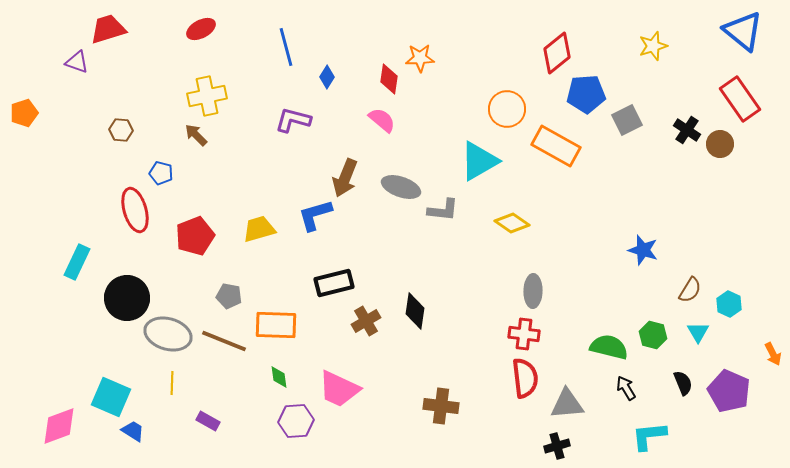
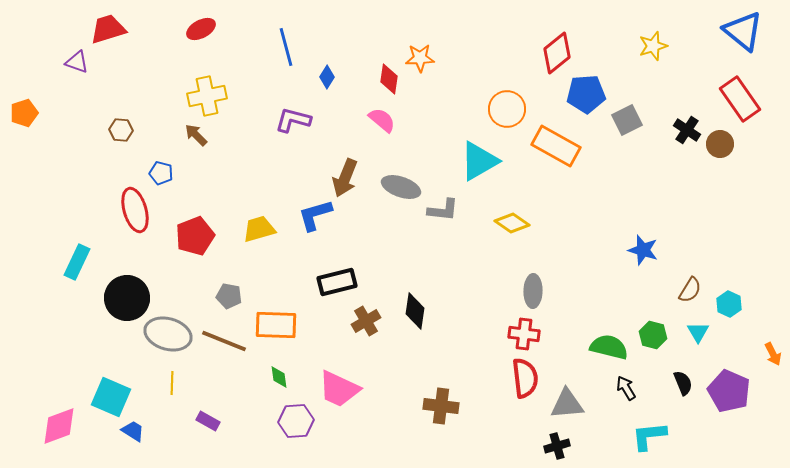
black rectangle at (334, 283): moved 3 px right, 1 px up
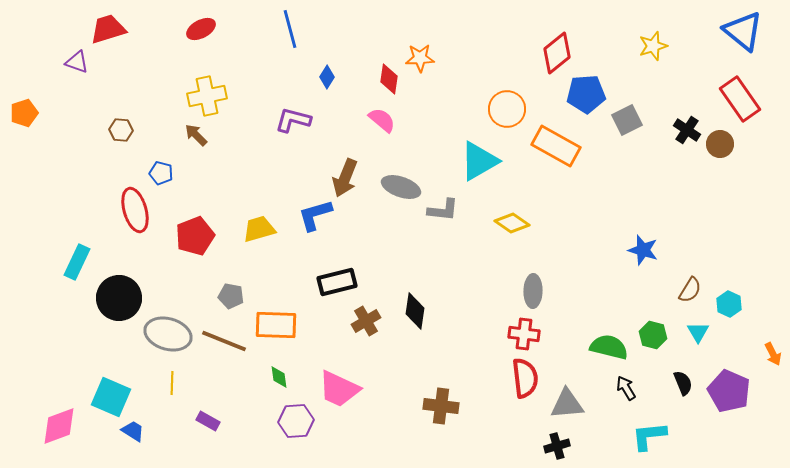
blue line at (286, 47): moved 4 px right, 18 px up
gray pentagon at (229, 296): moved 2 px right
black circle at (127, 298): moved 8 px left
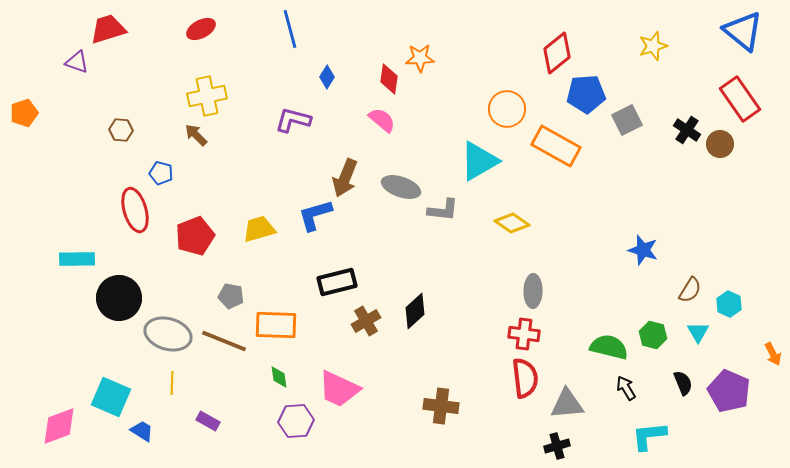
cyan rectangle at (77, 262): moved 3 px up; rotated 64 degrees clockwise
black diamond at (415, 311): rotated 39 degrees clockwise
blue trapezoid at (133, 431): moved 9 px right
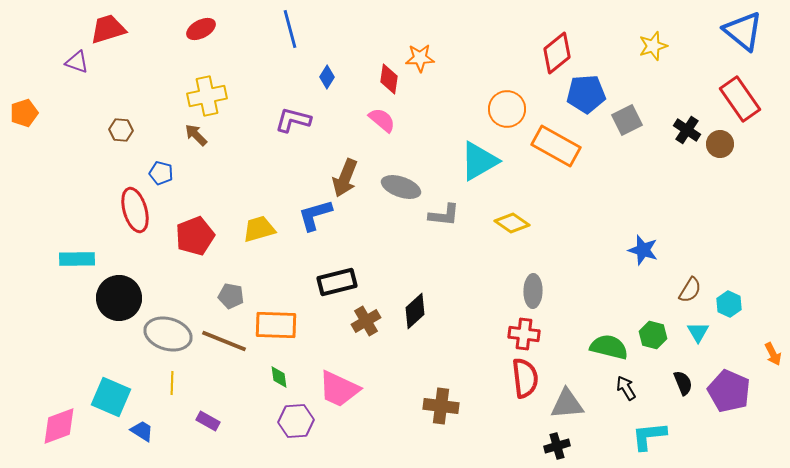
gray L-shape at (443, 210): moved 1 px right, 5 px down
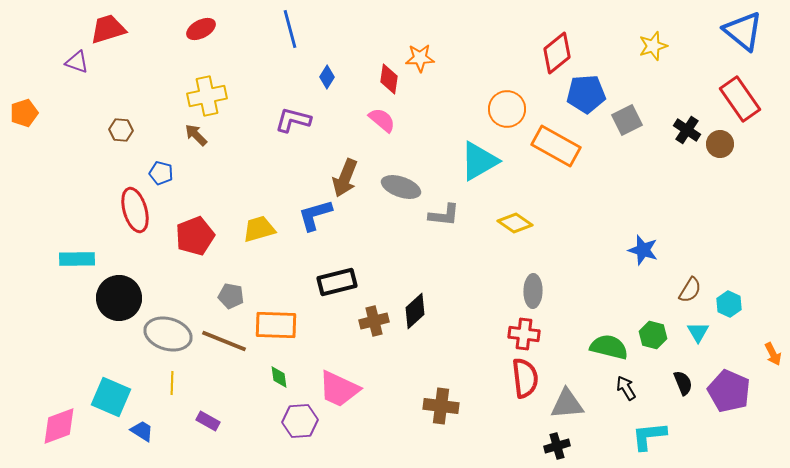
yellow diamond at (512, 223): moved 3 px right
brown cross at (366, 321): moved 8 px right; rotated 16 degrees clockwise
purple hexagon at (296, 421): moved 4 px right
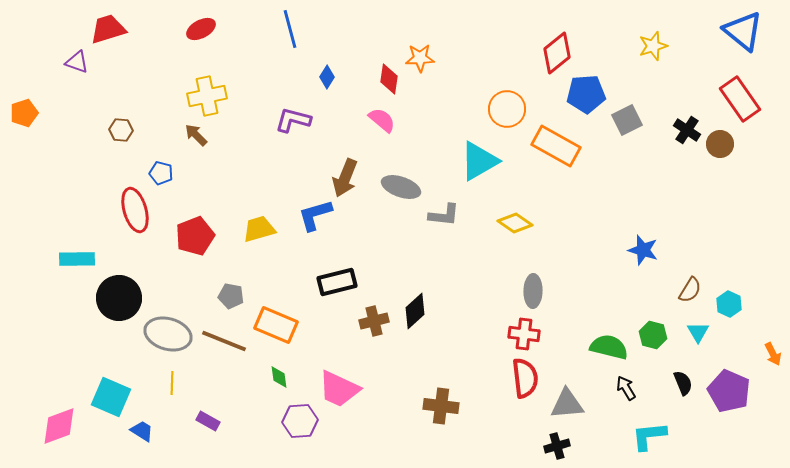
orange rectangle at (276, 325): rotated 21 degrees clockwise
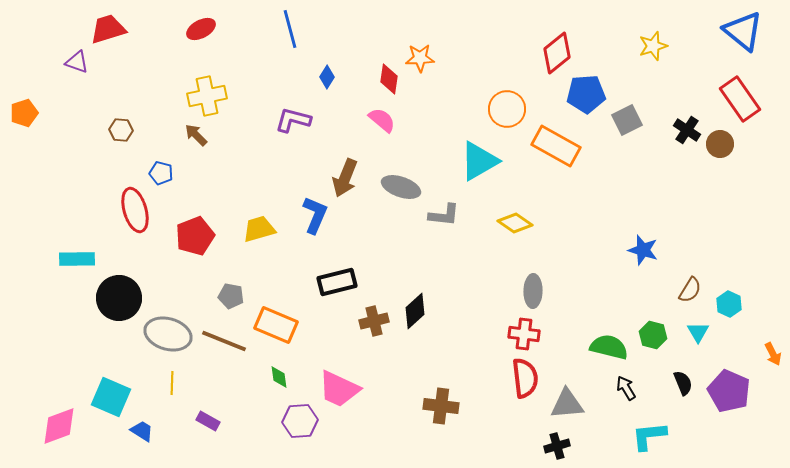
blue L-shape at (315, 215): rotated 129 degrees clockwise
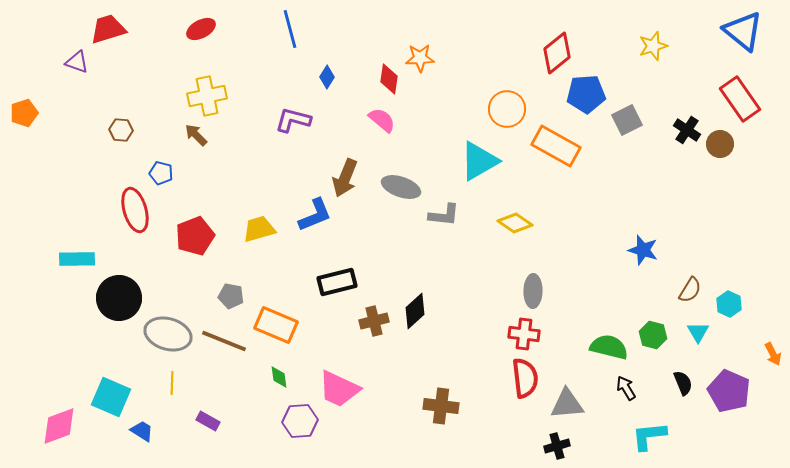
blue L-shape at (315, 215): rotated 45 degrees clockwise
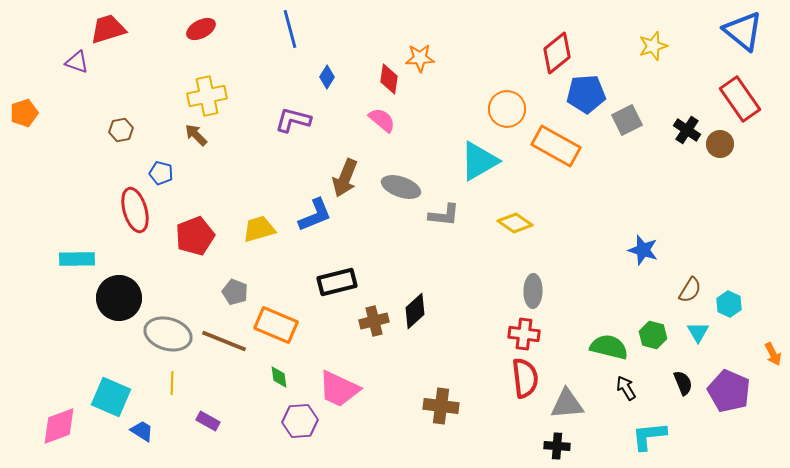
brown hexagon at (121, 130): rotated 15 degrees counterclockwise
gray pentagon at (231, 296): moved 4 px right, 4 px up; rotated 10 degrees clockwise
black cross at (557, 446): rotated 20 degrees clockwise
